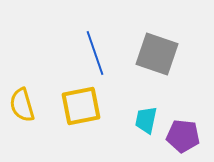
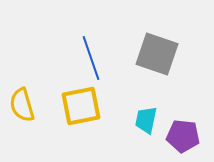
blue line: moved 4 px left, 5 px down
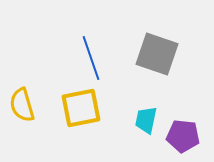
yellow square: moved 2 px down
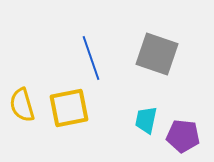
yellow square: moved 12 px left
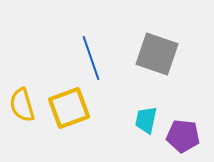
yellow square: rotated 9 degrees counterclockwise
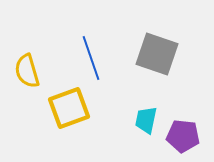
yellow semicircle: moved 5 px right, 34 px up
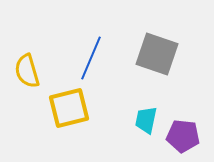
blue line: rotated 42 degrees clockwise
yellow square: rotated 6 degrees clockwise
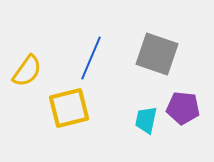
yellow semicircle: rotated 128 degrees counterclockwise
purple pentagon: moved 28 px up
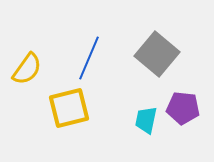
gray square: rotated 21 degrees clockwise
blue line: moved 2 px left
yellow semicircle: moved 2 px up
